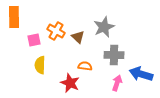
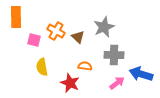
orange rectangle: moved 2 px right
pink square: rotated 24 degrees clockwise
yellow semicircle: moved 2 px right, 2 px down; rotated 12 degrees counterclockwise
pink arrow: rotated 35 degrees clockwise
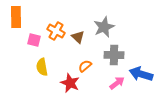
orange semicircle: rotated 48 degrees counterclockwise
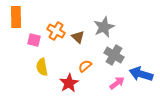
gray cross: rotated 30 degrees clockwise
red star: moved 1 px left; rotated 18 degrees clockwise
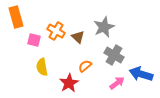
orange rectangle: rotated 15 degrees counterclockwise
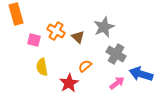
orange rectangle: moved 3 px up
gray cross: moved 2 px right, 1 px up
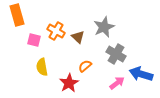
orange rectangle: moved 1 px right, 1 px down
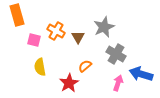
brown triangle: rotated 16 degrees clockwise
yellow semicircle: moved 2 px left
pink arrow: moved 1 px right; rotated 35 degrees counterclockwise
